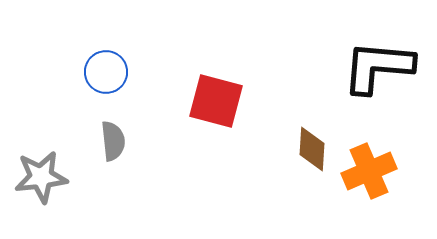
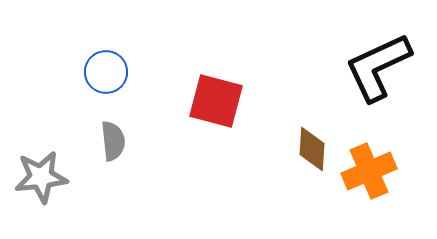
black L-shape: rotated 30 degrees counterclockwise
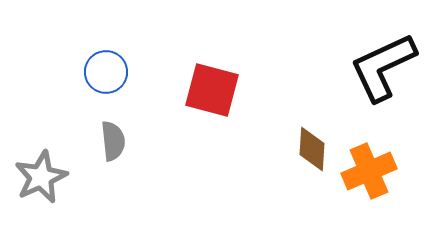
black L-shape: moved 5 px right
red square: moved 4 px left, 11 px up
gray star: rotated 18 degrees counterclockwise
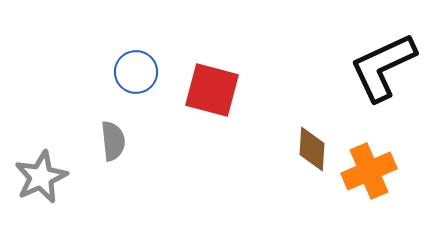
blue circle: moved 30 px right
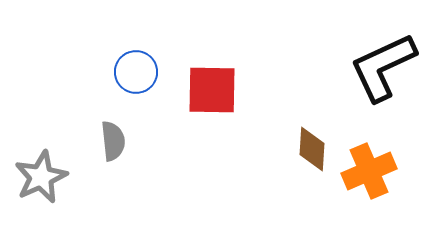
red square: rotated 14 degrees counterclockwise
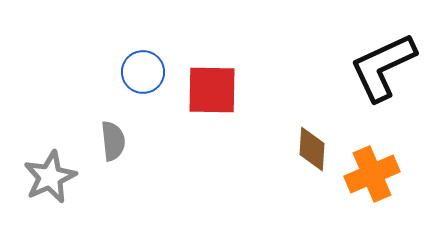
blue circle: moved 7 px right
orange cross: moved 3 px right, 3 px down
gray star: moved 9 px right
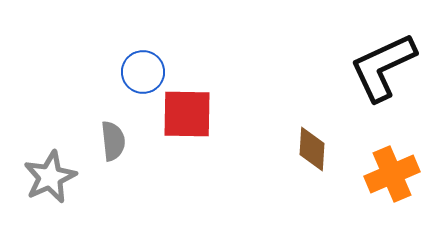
red square: moved 25 px left, 24 px down
orange cross: moved 20 px right
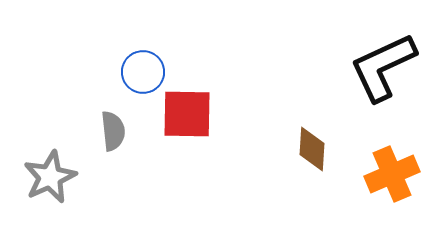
gray semicircle: moved 10 px up
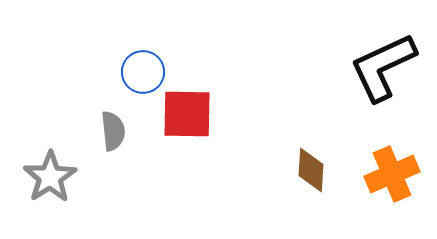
brown diamond: moved 1 px left, 21 px down
gray star: rotated 8 degrees counterclockwise
